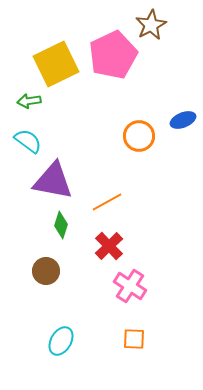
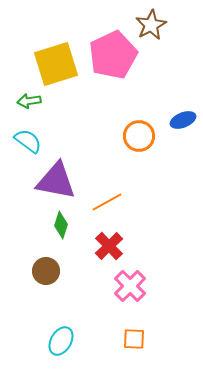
yellow square: rotated 9 degrees clockwise
purple triangle: moved 3 px right
pink cross: rotated 12 degrees clockwise
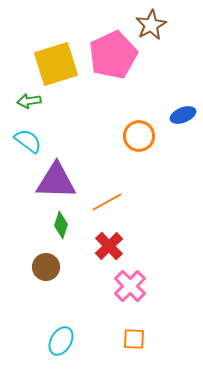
blue ellipse: moved 5 px up
purple triangle: rotated 9 degrees counterclockwise
brown circle: moved 4 px up
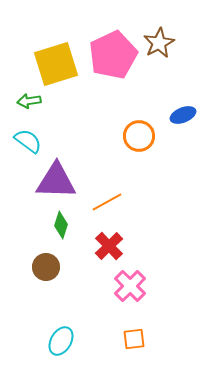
brown star: moved 8 px right, 18 px down
orange square: rotated 10 degrees counterclockwise
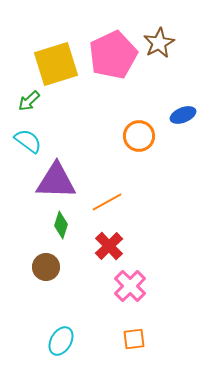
green arrow: rotated 35 degrees counterclockwise
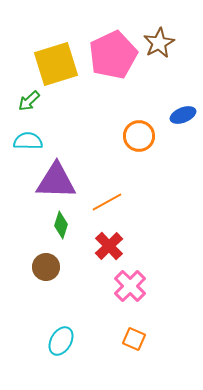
cyan semicircle: rotated 36 degrees counterclockwise
orange square: rotated 30 degrees clockwise
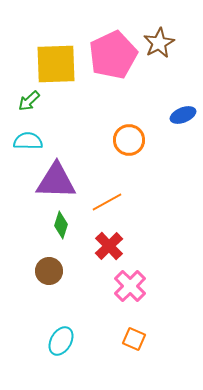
yellow square: rotated 15 degrees clockwise
orange circle: moved 10 px left, 4 px down
brown circle: moved 3 px right, 4 px down
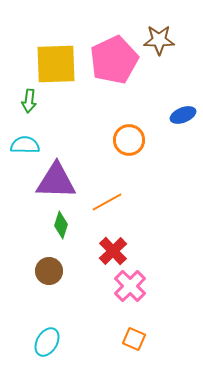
brown star: moved 3 px up; rotated 28 degrees clockwise
pink pentagon: moved 1 px right, 5 px down
green arrow: rotated 40 degrees counterclockwise
cyan semicircle: moved 3 px left, 4 px down
red cross: moved 4 px right, 5 px down
cyan ellipse: moved 14 px left, 1 px down
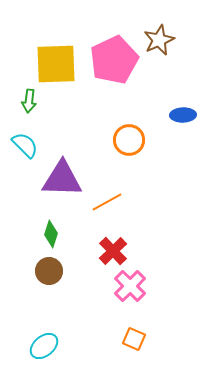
brown star: rotated 24 degrees counterclockwise
blue ellipse: rotated 20 degrees clockwise
cyan semicircle: rotated 44 degrees clockwise
purple triangle: moved 6 px right, 2 px up
green diamond: moved 10 px left, 9 px down
cyan ellipse: moved 3 px left, 4 px down; rotated 20 degrees clockwise
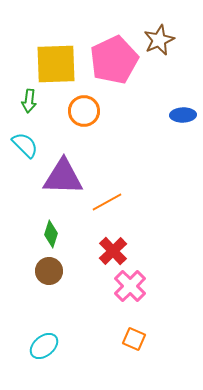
orange circle: moved 45 px left, 29 px up
purple triangle: moved 1 px right, 2 px up
